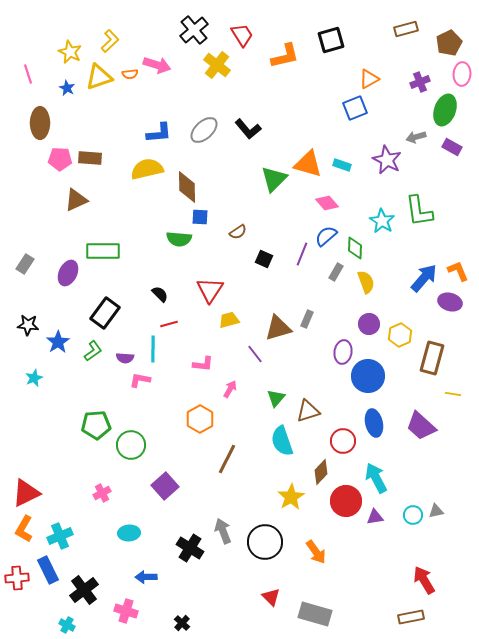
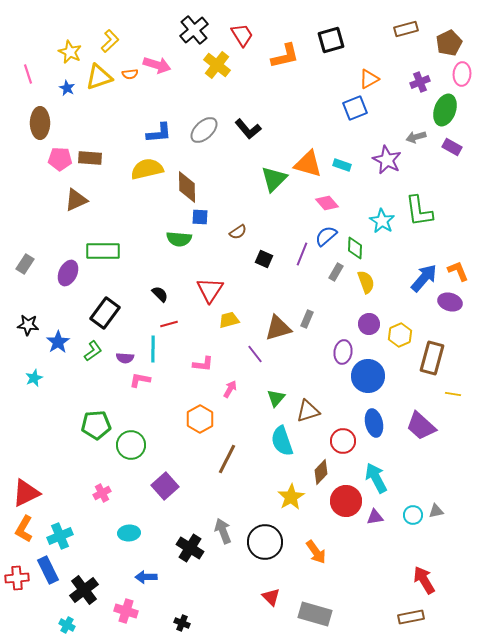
black cross at (182, 623): rotated 21 degrees counterclockwise
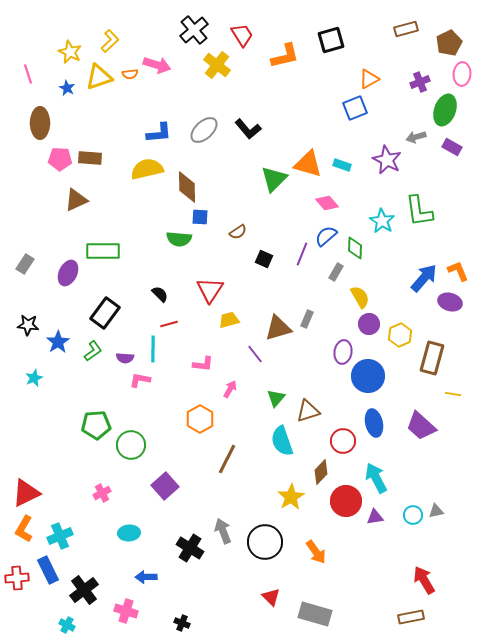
yellow semicircle at (366, 282): moved 6 px left, 15 px down; rotated 10 degrees counterclockwise
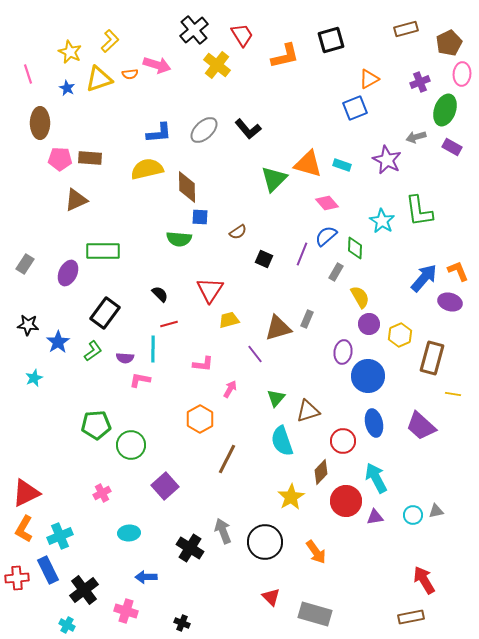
yellow triangle at (99, 77): moved 2 px down
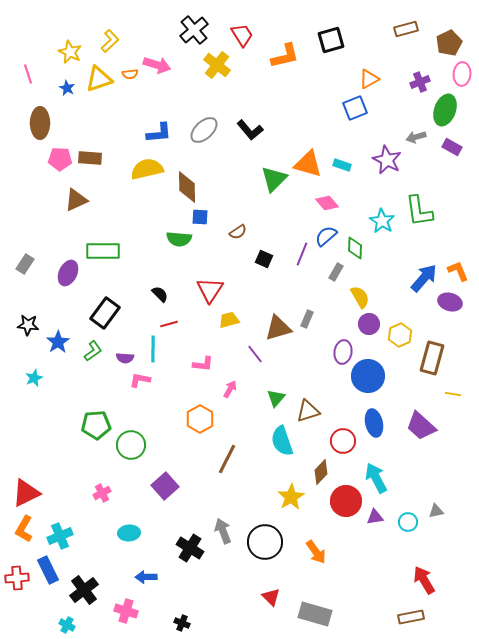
black L-shape at (248, 129): moved 2 px right, 1 px down
cyan circle at (413, 515): moved 5 px left, 7 px down
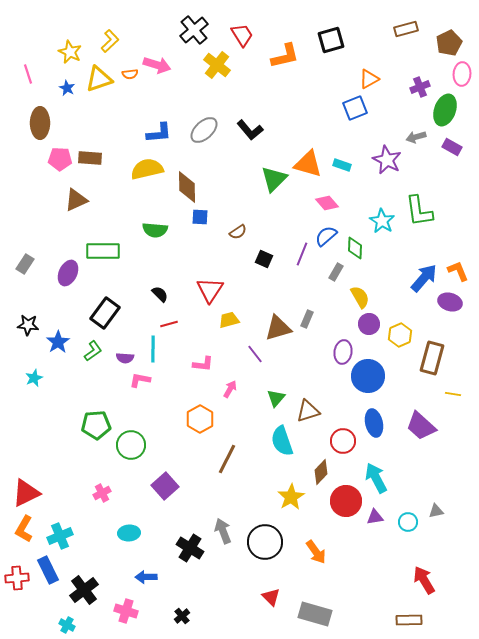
purple cross at (420, 82): moved 5 px down
green semicircle at (179, 239): moved 24 px left, 9 px up
brown rectangle at (411, 617): moved 2 px left, 3 px down; rotated 10 degrees clockwise
black cross at (182, 623): moved 7 px up; rotated 28 degrees clockwise
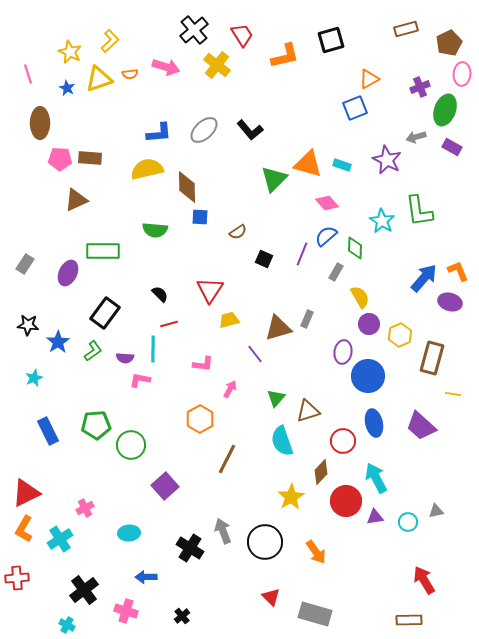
pink arrow at (157, 65): moved 9 px right, 2 px down
pink cross at (102, 493): moved 17 px left, 15 px down
cyan cross at (60, 536): moved 3 px down; rotated 10 degrees counterclockwise
blue rectangle at (48, 570): moved 139 px up
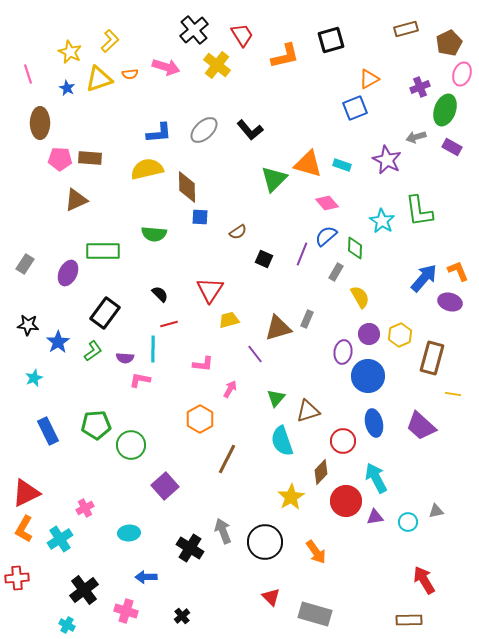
pink ellipse at (462, 74): rotated 15 degrees clockwise
green semicircle at (155, 230): moved 1 px left, 4 px down
purple circle at (369, 324): moved 10 px down
